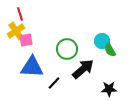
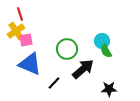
green semicircle: moved 4 px left, 1 px down
blue triangle: moved 2 px left, 3 px up; rotated 20 degrees clockwise
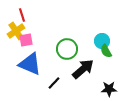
red line: moved 2 px right, 1 px down
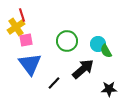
yellow cross: moved 4 px up
cyan circle: moved 4 px left, 3 px down
green circle: moved 8 px up
blue triangle: rotated 30 degrees clockwise
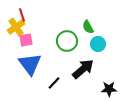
green semicircle: moved 18 px left, 24 px up
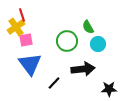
black arrow: rotated 35 degrees clockwise
